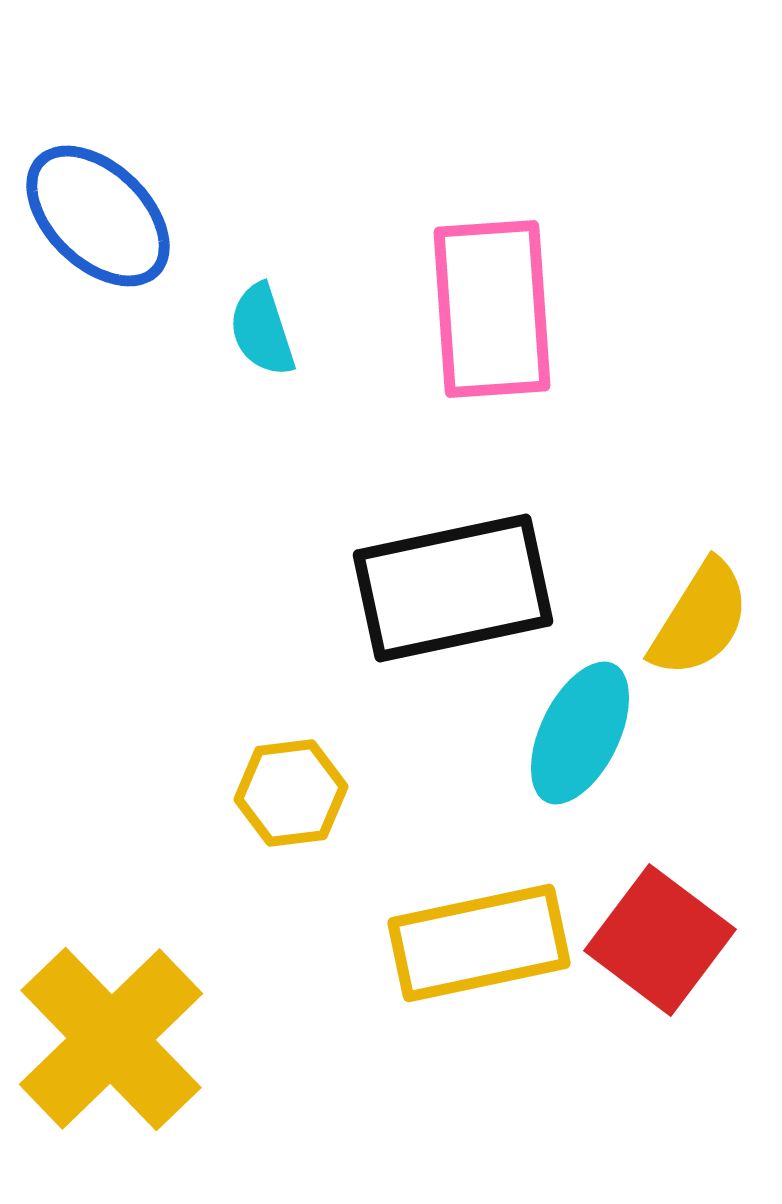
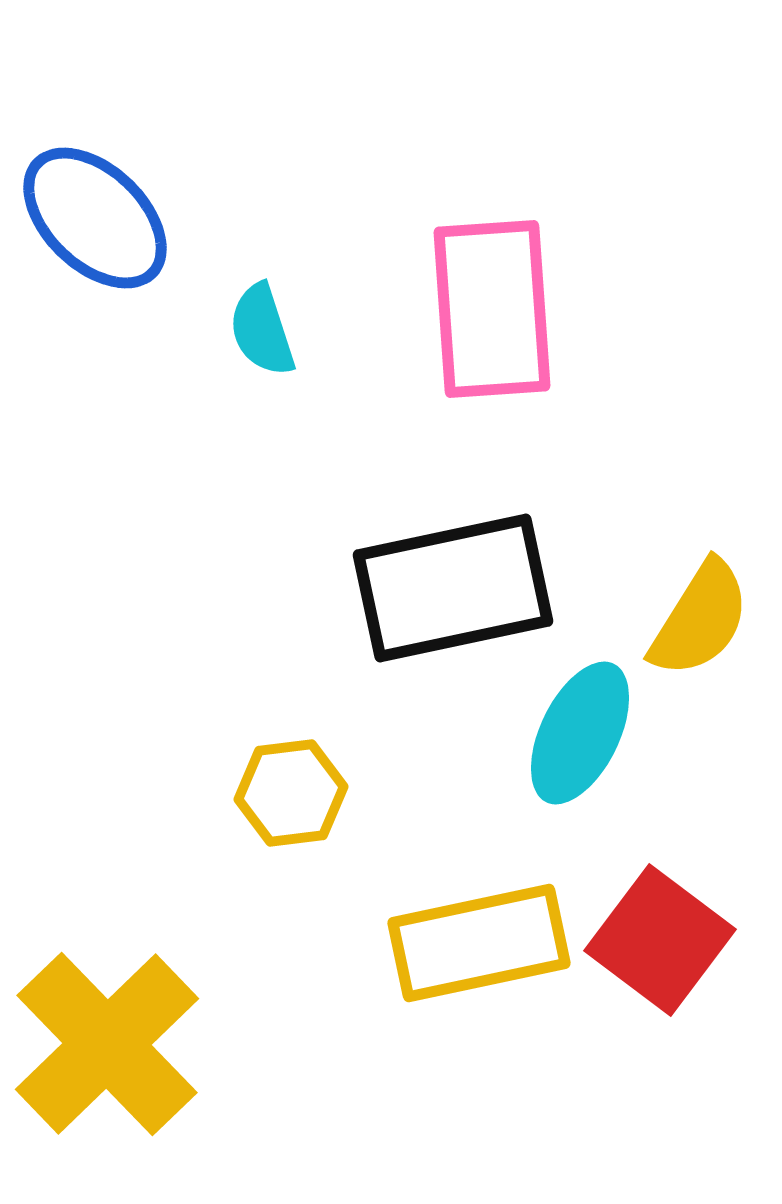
blue ellipse: moved 3 px left, 2 px down
yellow cross: moved 4 px left, 5 px down
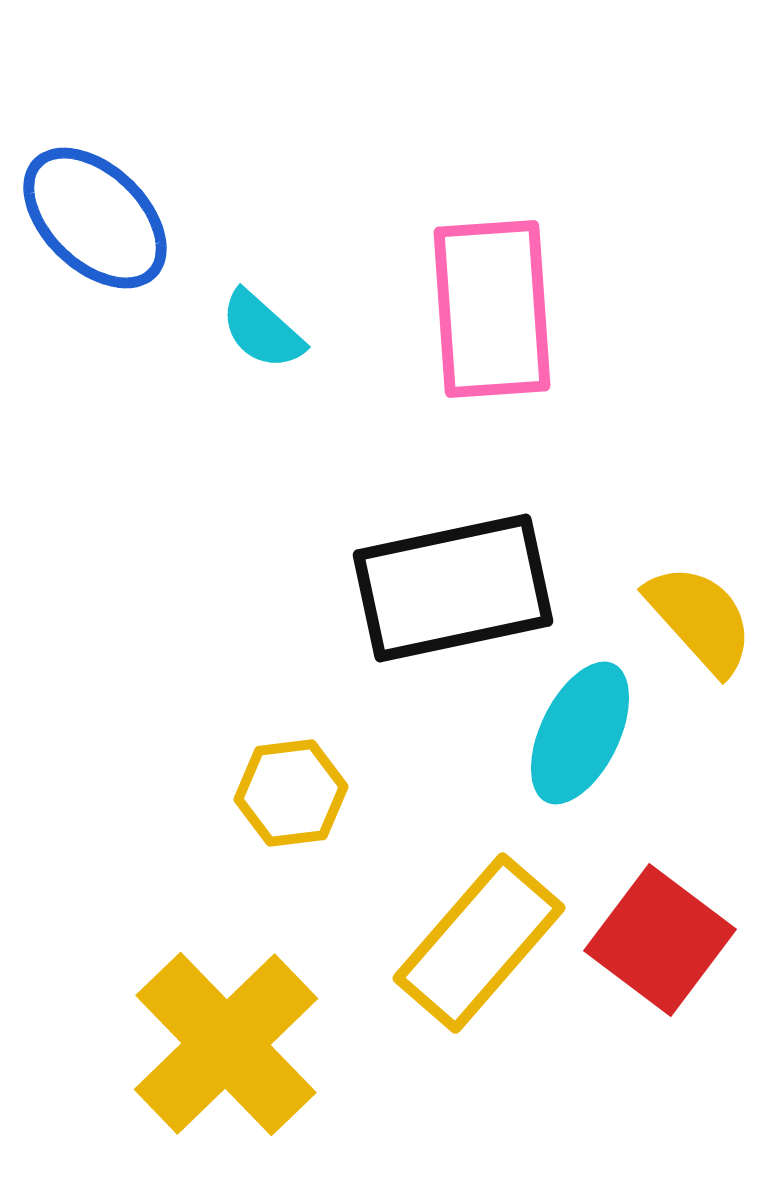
cyan semicircle: rotated 30 degrees counterclockwise
yellow semicircle: rotated 74 degrees counterclockwise
yellow rectangle: rotated 37 degrees counterclockwise
yellow cross: moved 119 px right
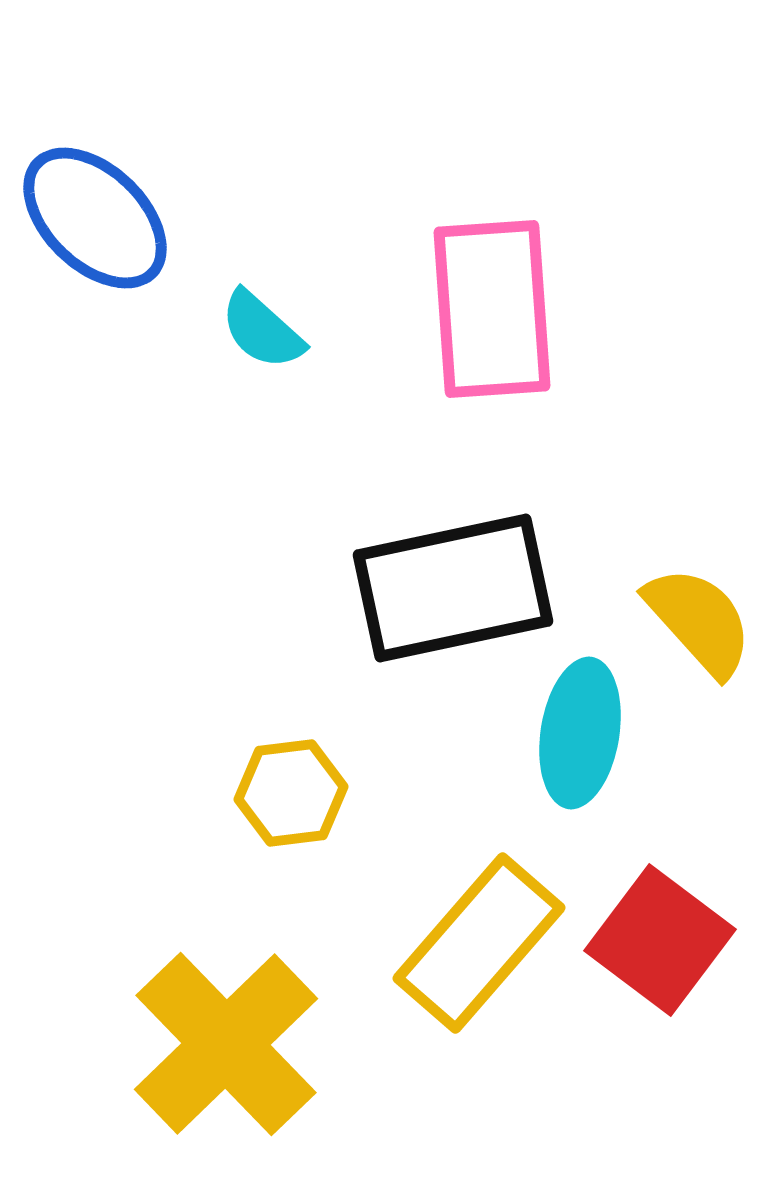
yellow semicircle: moved 1 px left, 2 px down
cyan ellipse: rotated 17 degrees counterclockwise
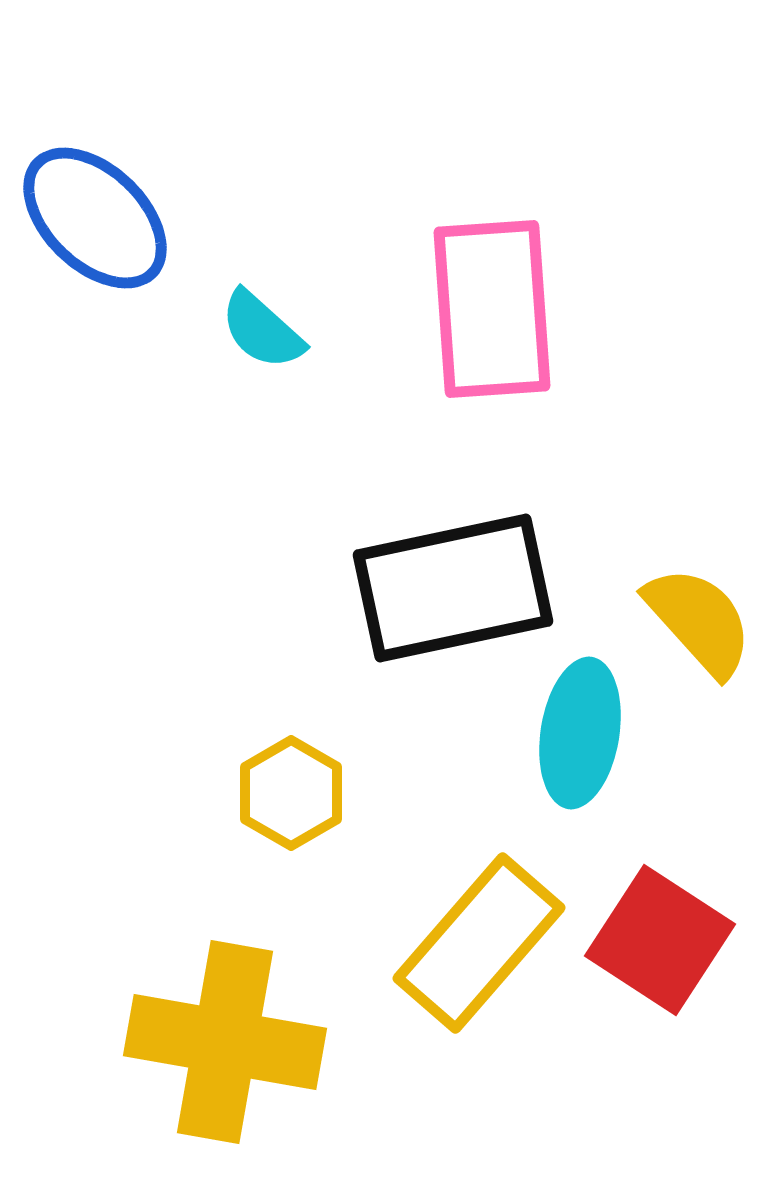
yellow hexagon: rotated 23 degrees counterclockwise
red square: rotated 4 degrees counterclockwise
yellow cross: moved 1 px left, 2 px up; rotated 36 degrees counterclockwise
